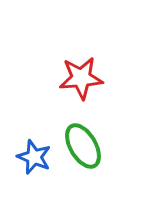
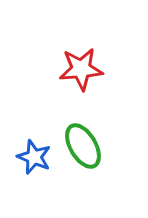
red star: moved 9 px up
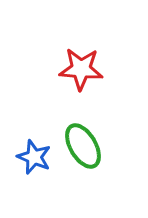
red star: rotated 9 degrees clockwise
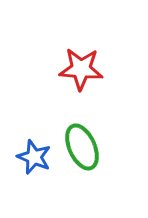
green ellipse: moved 1 px left, 1 px down; rotated 6 degrees clockwise
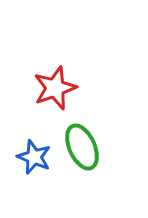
red star: moved 26 px left, 19 px down; rotated 24 degrees counterclockwise
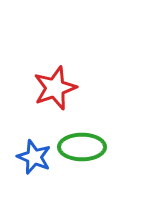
green ellipse: rotated 66 degrees counterclockwise
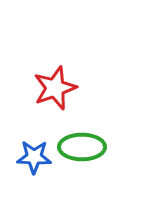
blue star: rotated 20 degrees counterclockwise
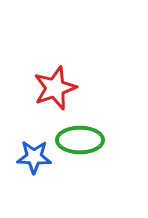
green ellipse: moved 2 px left, 7 px up
